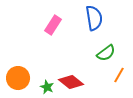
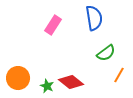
green star: moved 1 px up
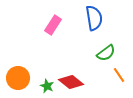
orange line: rotated 63 degrees counterclockwise
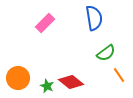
pink rectangle: moved 8 px left, 2 px up; rotated 12 degrees clockwise
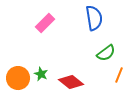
orange line: rotated 56 degrees clockwise
green star: moved 6 px left, 12 px up
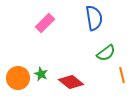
orange line: moved 3 px right; rotated 35 degrees counterclockwise
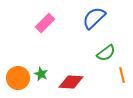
blue semicircle: rotated 125 degrees counterclockwise
red diamond: rotated 35 degrees counterclockwise
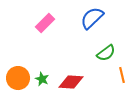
blue semicircle: moved 2 px left
green star: moved 1 px right, 5 px down
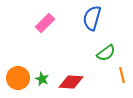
blue semicircle: rotated 30 degrees counterclockwise
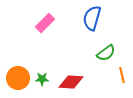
green star: rotated 24 degrees counterclockwise
